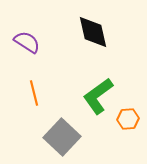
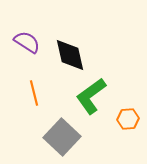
black diamond: moved 23 px left, 23 px down
green L-shape: moved 7 px left
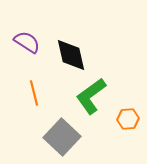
black diamond: moved 1 px right
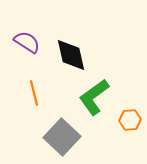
green L-shape: moved 3 px right, 1 px down
orange hexagon: moved 2 px right, 1 px down
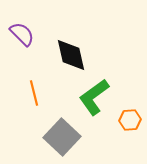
purple semicircle: moved 5 px left, 8 px up; rotated 12 degrees clockwise
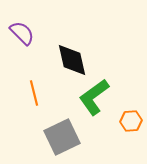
purple semicircle: moved 1 px up
black diamond: moved 1 px right, 5 px down
orange hexagon: moved 1 px right, 1 px down
gray square: rotated 21 degrees clockwise
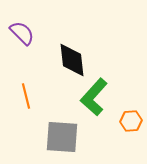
black diamond: rotated 6 degrees clockwise
orange line: moved 8 px left, 3 px down
green L-shape: rotated 12 degrees counterclockwise
gray square: rotated 30 degrees clockwise
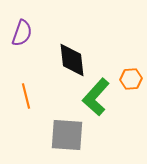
purple semicircle: rotated 64 degrees clockwise
green L-shape: moved 2 px right
orange hexagon: moved 42 px up
gray square: moved 5 px right, 2 px up
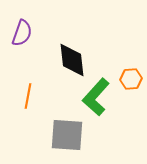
orange line: moved 2 px right; rotated 25 degrees clockwise
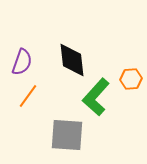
purple semicircle: moved 29 px down
orange line: rotated 25 degrees clockwise
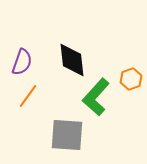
orange hexagon: rotated 15 degrees counterclockwise
